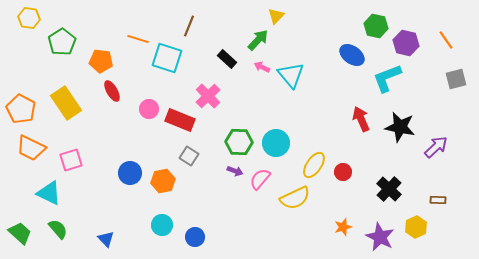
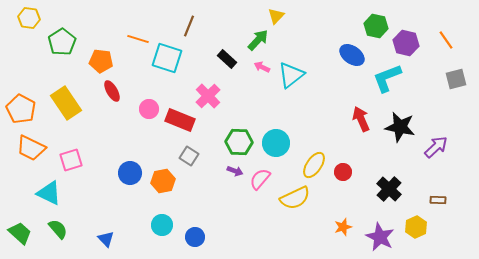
cyan triangle at (291, 75): rotated 32 degrees clockwise
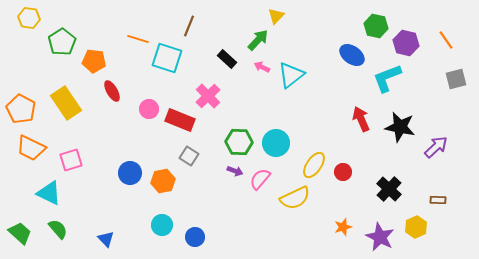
orange pentagon at (101, 61): moved 7 px left
